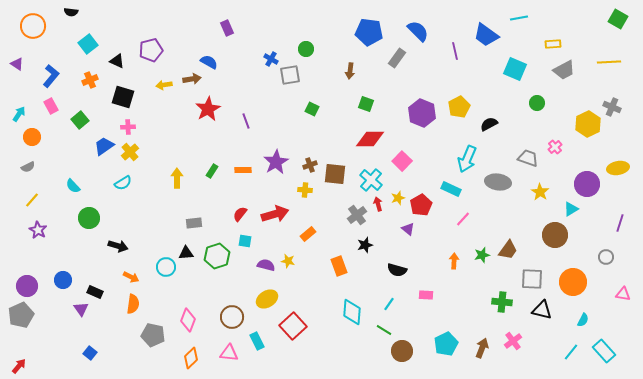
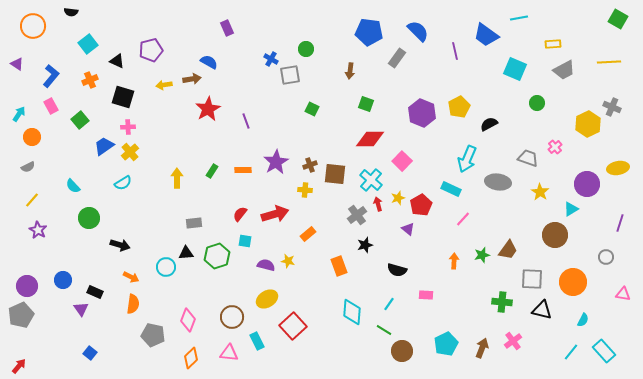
black arrow at (118, 246): moved 2 px right, 1 px up
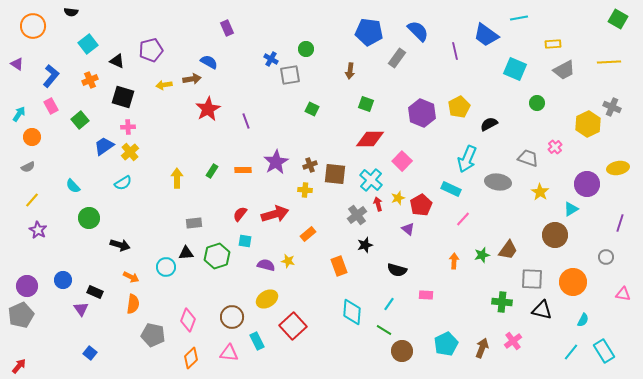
cyan rectangle at (604, 351): rotated 10 degrees clockwise
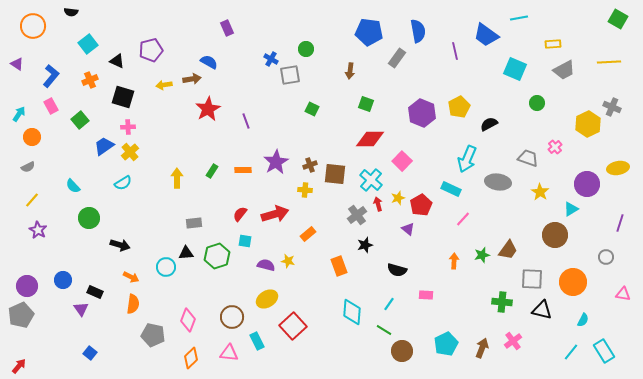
blue semicircle at (418, 31): rotated 35 degrees clockwise
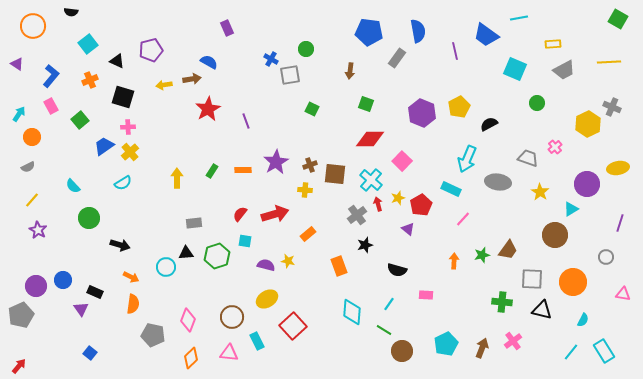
purple circle at (27, 286): moved 9 px right
